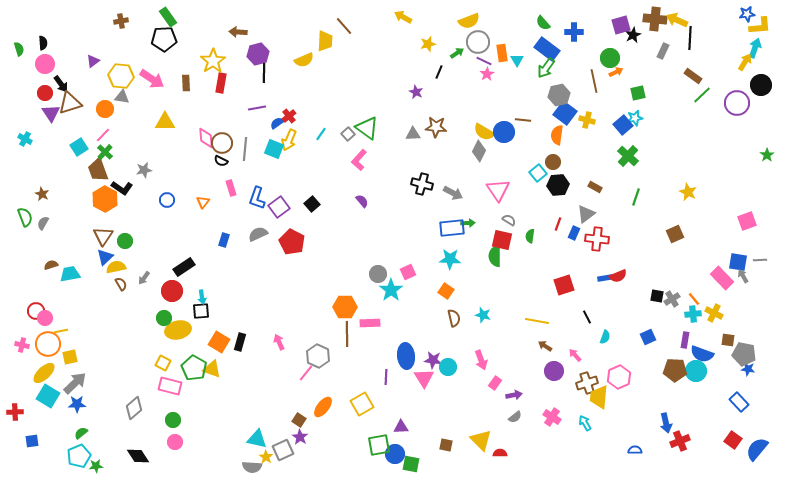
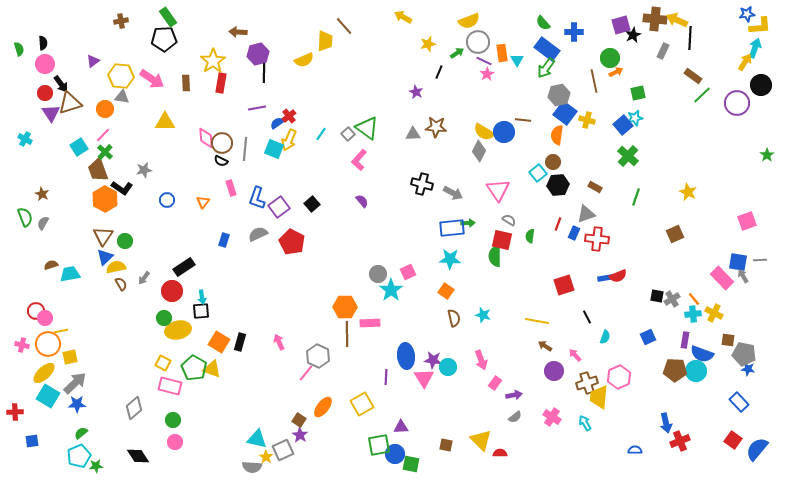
gray triangle at (586, 214): rotated 18 degrees clockwise
purple star at (300, 437): moved 2 px up
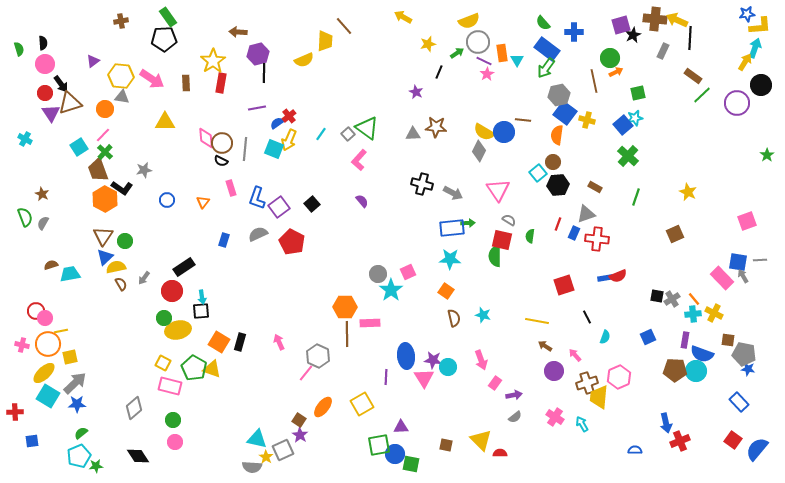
pink cross at (552, 417): moved 3 px right
cyan arrow at (585, 423): moved 3 px left, 1 px down
